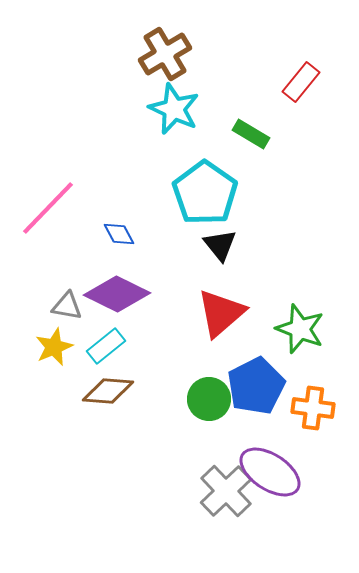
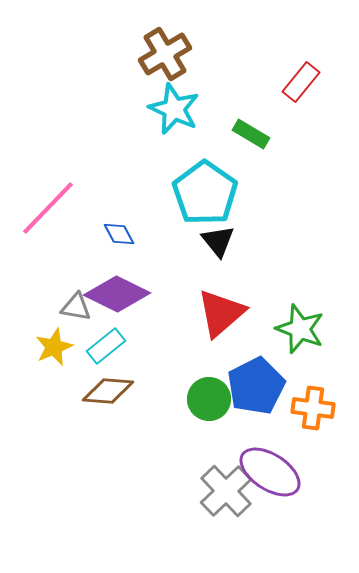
black triangle: moved 2 px left, 4 px up
gray triangle: moved 9 px right, 1 px down
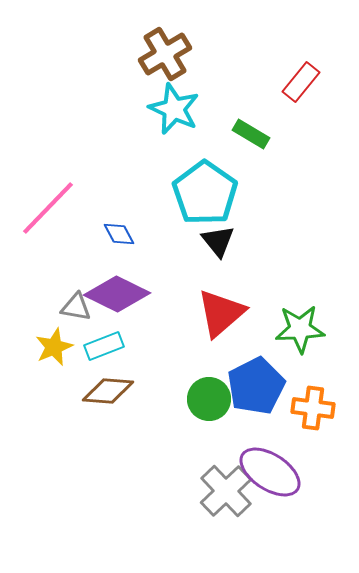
green star: rotated 24 degrees counterclockwise
cyan rectangle: moved 2 px left; rotated 18 degrees clockwise
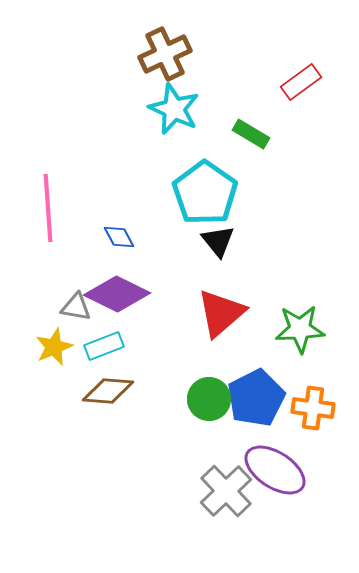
brown cross: rotated 6 degrees clockwise
red rectangle: rotated 15 degrees clockwise
pink line: rotated 48 degrees counterclockwise
blue diamond: moved 3 px down
blue pentagon: moved 12 px down
purple ellipse: moved 5 px right, 2 px up
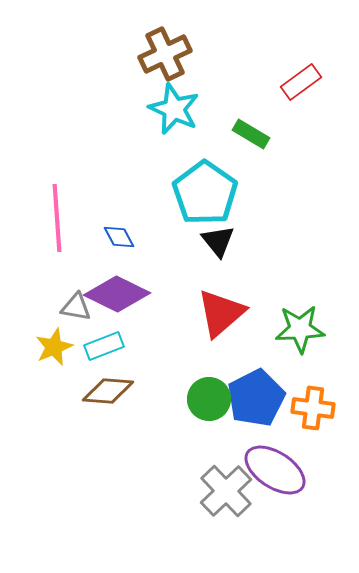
pink line: moved 9 px right, 10 px down
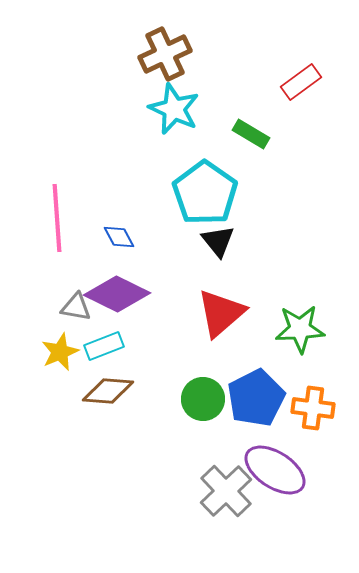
yellow star: moved 6 px right, 5 px down
green circle: moved 6 px left
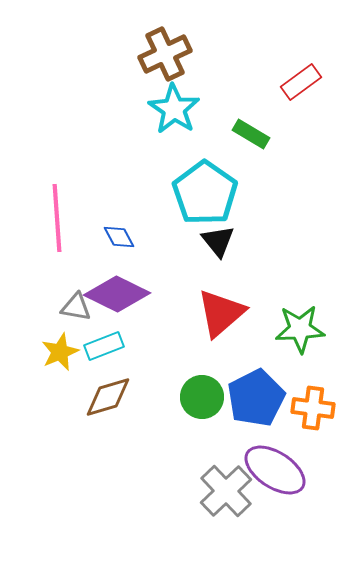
cyan star: rotated 9 degrees clockwise
brown diamond: moved 6 px down; rotated 21 degrees counterclockwise
green circle: moved 1 px left, 2 px up
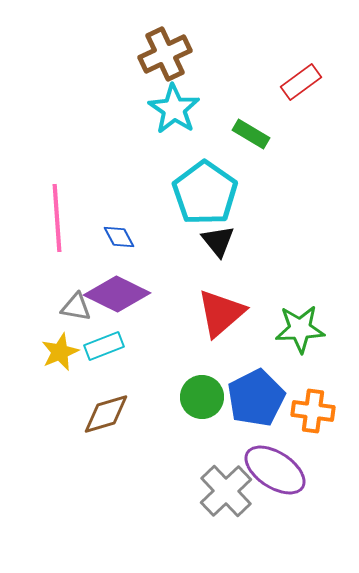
brown diamond: moved 2 px left, 17 px down
orange cross: moved 3 px down
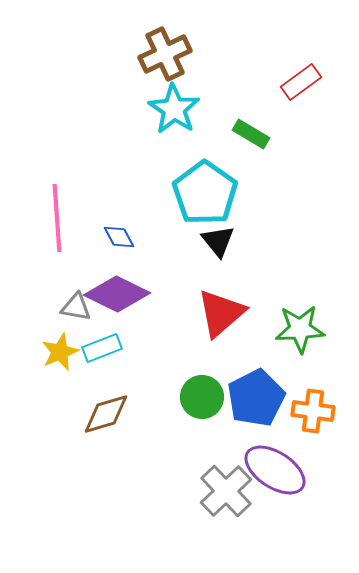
cyan rectangle: moved 2 px left, 2 px down
